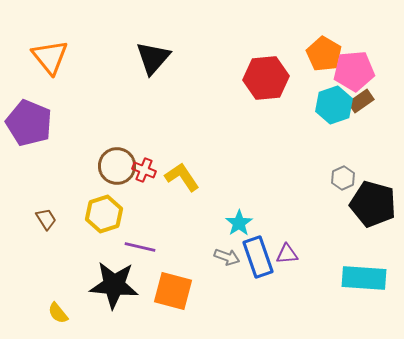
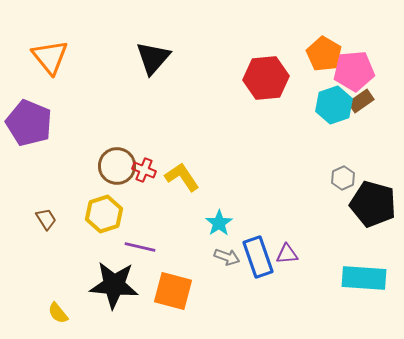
cyan star: moved 20 px left
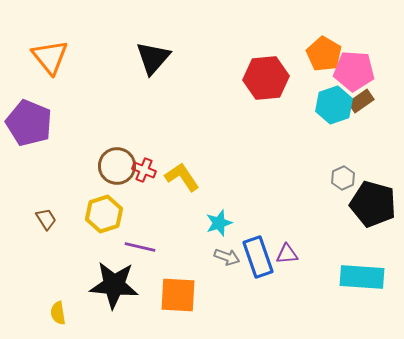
pink pentagon: rotated 9 degrees clockwise
cyan star: rotated 16 degrees clockwise
cyan rectangle: moved 2 px left, 1 px up
orange square: moved 5 px right, 4 px down; rotated 12 degrees counterclockwise
yellow semicircle: rotated 30 degrees clockwise
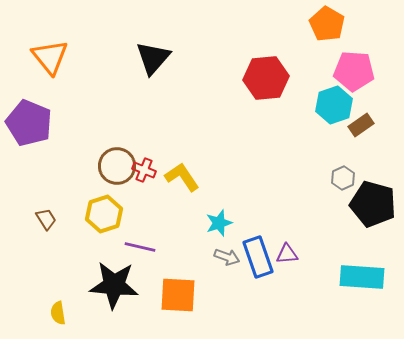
orange pentagon: moved 3 px right, 30 px up
brown rectangle: moved 24 px down
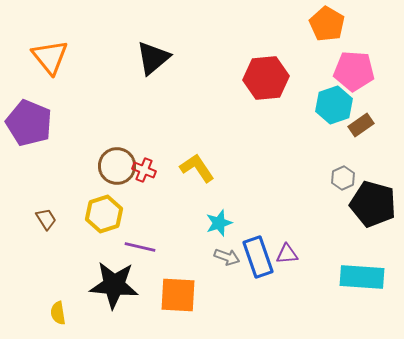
black triangle: rotated 9 degrees clockwise
yellow L-shape: moved 15 px right, 9 px up
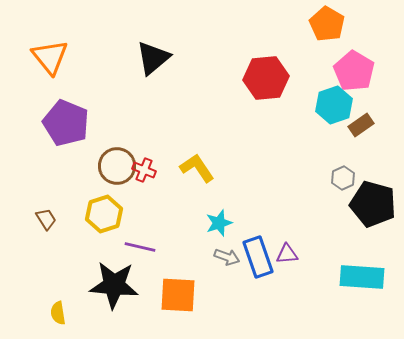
pink pentagon: rotated 27 degrees clockwise
purple pentagon: moved 37 px right
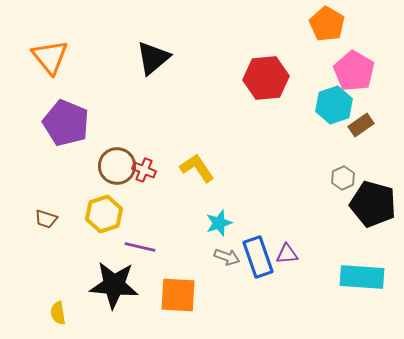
brown trapezoid: rotated 140 degrees clockwise
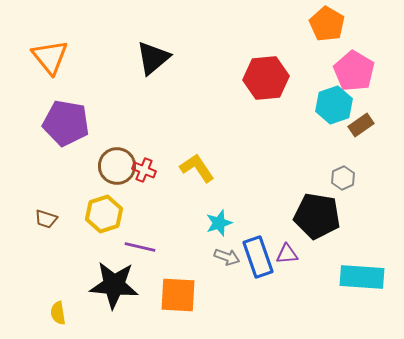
purple pentagon: rotated 12 degrees counterclockwise
black pentagon: moved 56 px left, 12 px down; rotated 6 degrees counterclockwise
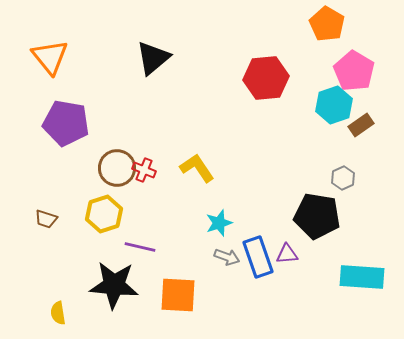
brown circle: moved 2 px down
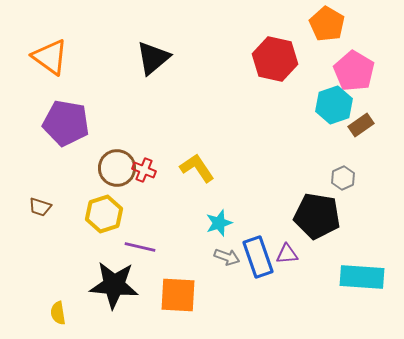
orange triangle: rotated 15 degrees counterclockwise
red hexagon: moved 9 px right, 19 px up; rotated 18 degrees clockwise
brown trapezoid: moved 6 px left, 12 px up
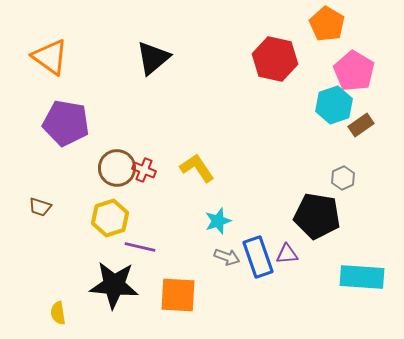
yellow hexagon: moved 6 px right, 4 px down
cyan star: moved 1 px left, 2 px up
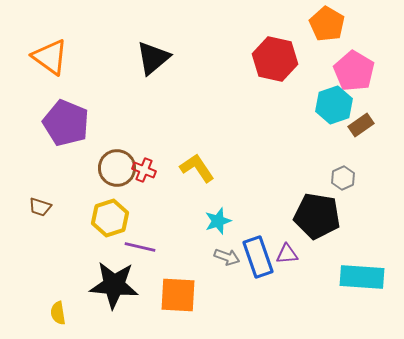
purple pentagon: rotated 12 degrees clockwise
